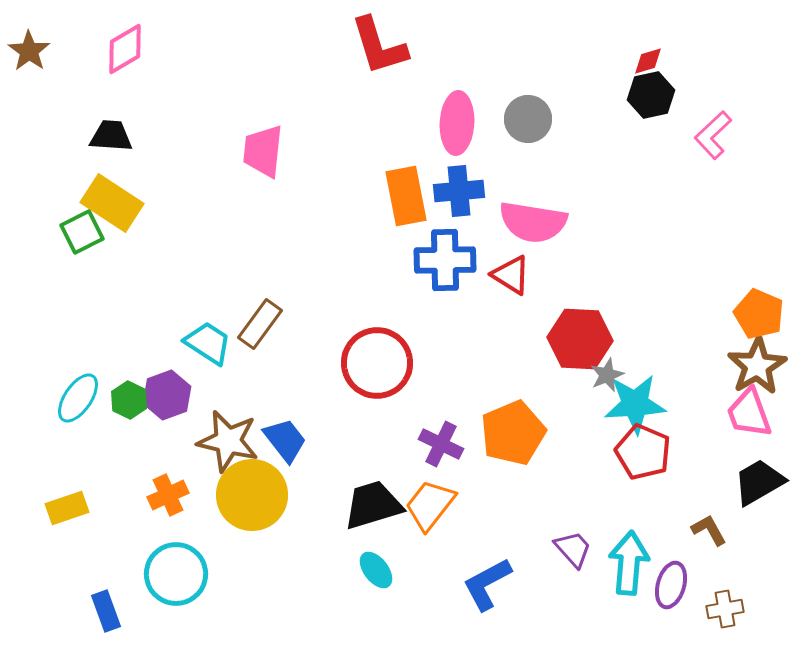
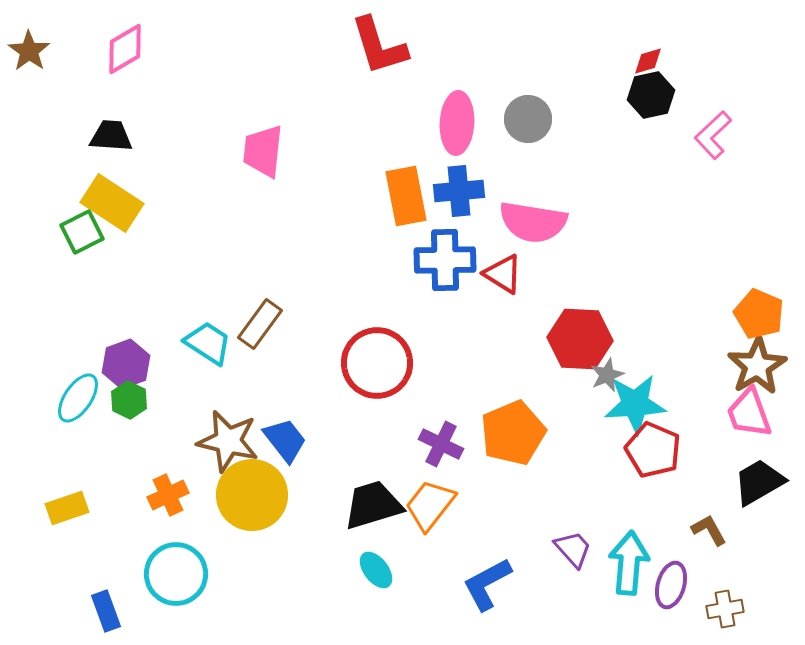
red triangle at (511, 275): moved 8 px left, 1 px up
purple hexagon at (167, 395): moved 41 px left, 31 px up
red pentagon at (643, 452): moved 10 px right, 2 px up
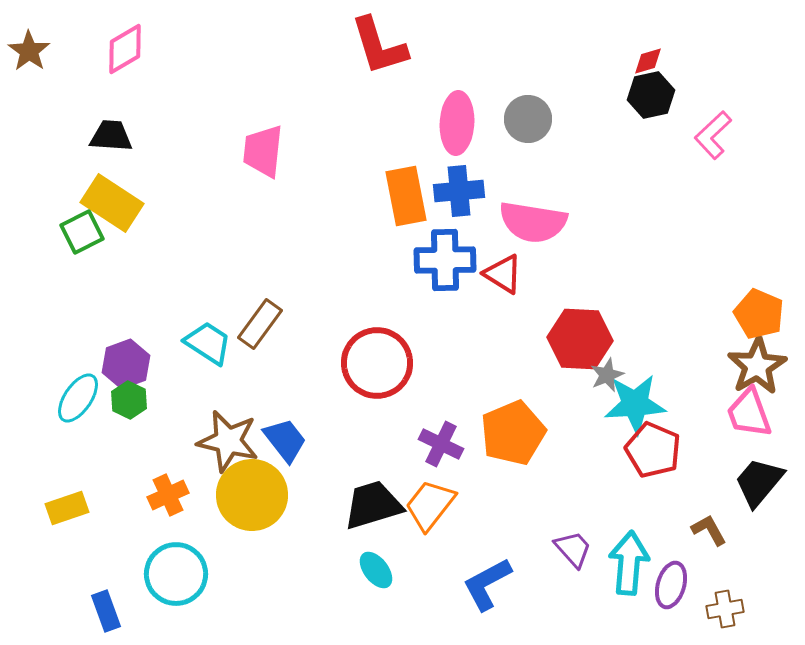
black trapezoid at (759, 482): rotated 20 degrees counterclockwise
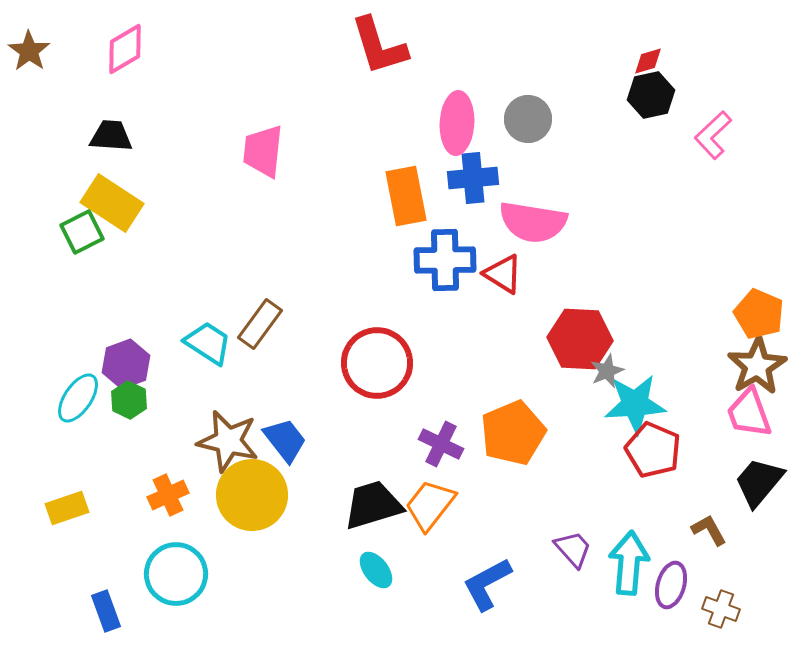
blue cross at (459, 191): moved 14 px right, 13 px up
gray star at (607, 375): moved 4 px up
brown cross at (725, 609): moved 4 px left; rotated 30 degrees clockwise
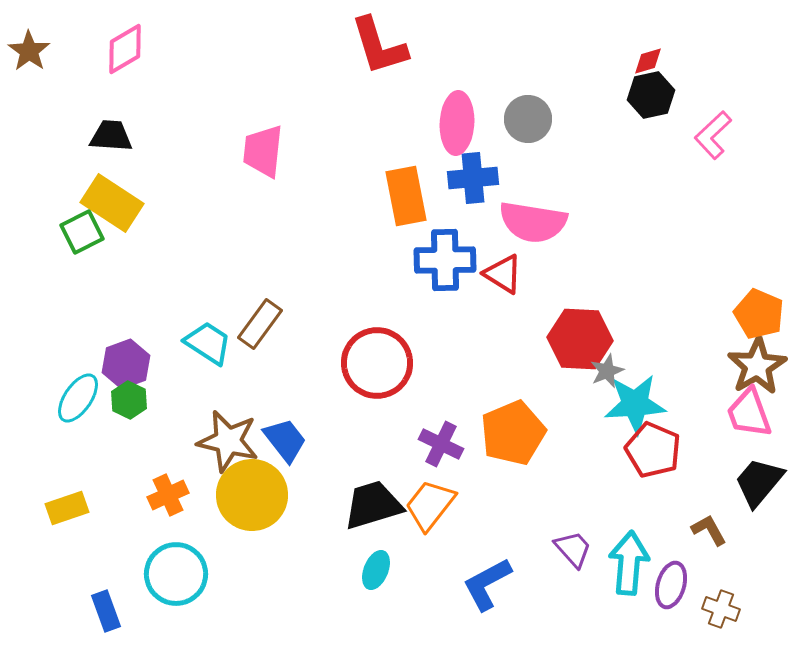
cyan ellipse at (376, 570): rotated 60 degrees clockwise
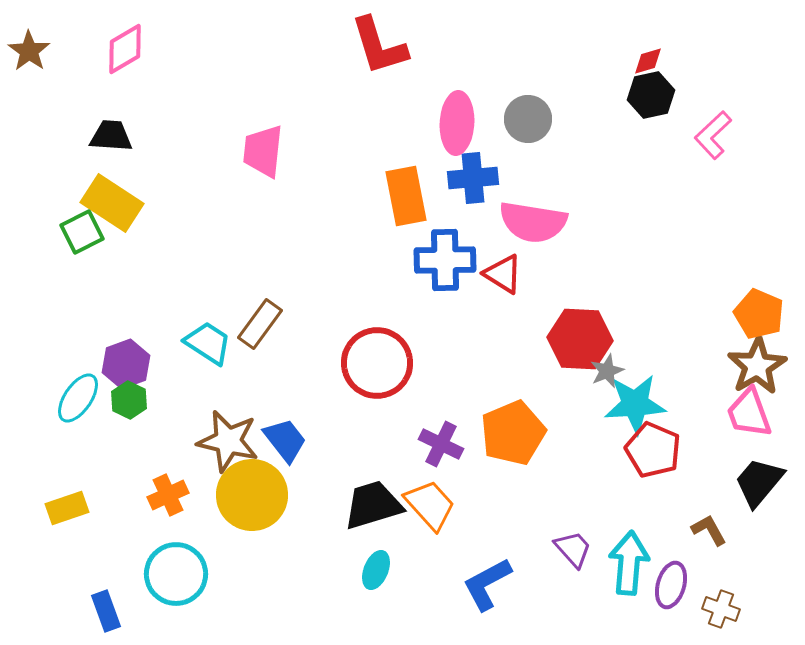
orange trapezoid at (430, 505): rotated 100 degrees clockwise
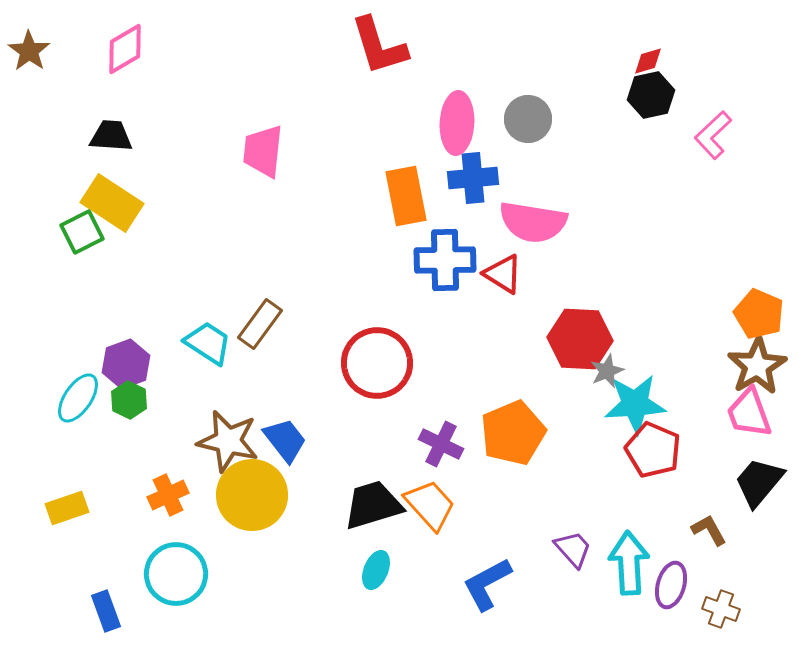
cyan arrow at (629, 563): rotated 8 degrees counterclockwise
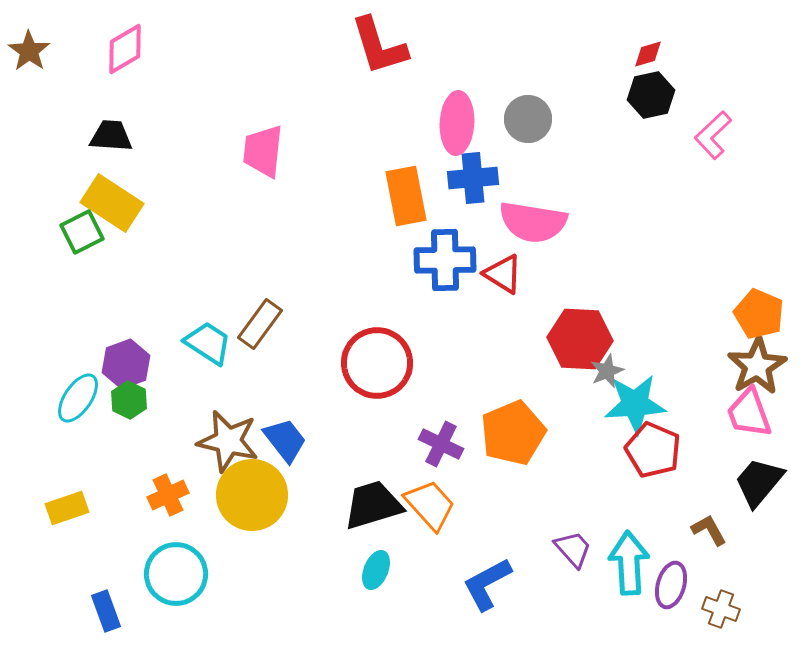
red diamond at (648, 61): moved 7 px up
